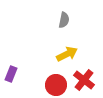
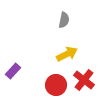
purple rectangle: moved 2 px right, 3 px up; rotated 21 degrees clockwise
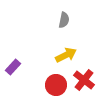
yellow arrow: moved 1 px left, 1 px down
purple rectangle: moved 4 px up
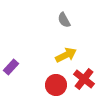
gray semicircle: rotated 140 degrees clockwise
purple rectangle: moved 2 px left
red cross: moved 1 px up
